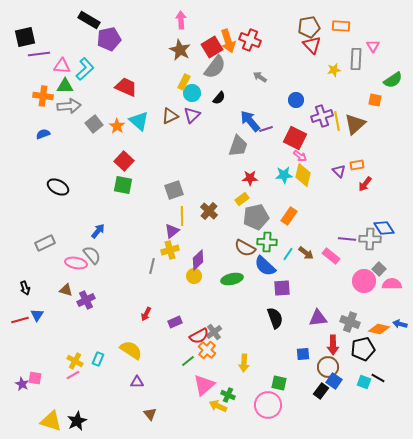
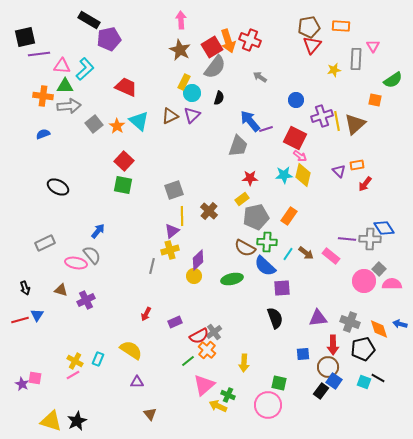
red triangle at (312, 45): rotated 24 degrees clockwise
black semicircle at (219, 98): rotated 24 degrees counterclockwise
brown triangle at (66, 290): moved 5 px left
orange diamond at (379, 329): rotated 60 degrees clockwise
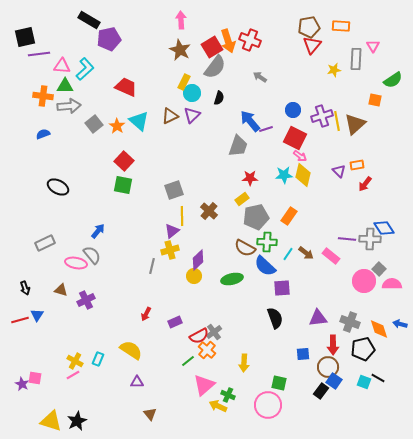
blue circle at (296, 100): moved 3 px left, 10 px down
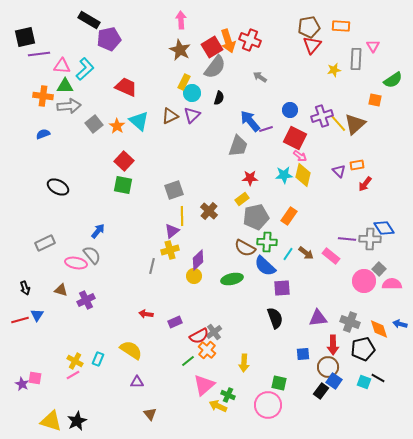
blue circle at (293, 110): moved 3 px left
yellow line at (337, 121): moved 1 px right, 2 px down; rotated 30 degrees counterclockwise
red arrow at (146, 314): rotated 72 degrees clockwise
